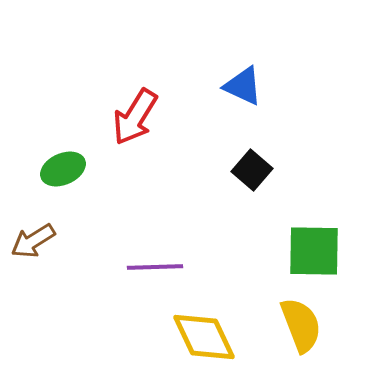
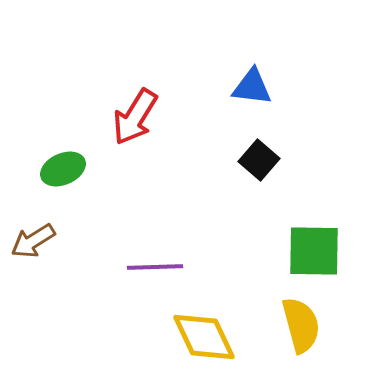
blue triangle: moved 9 px right, 1 px down; rotated 18 degrees counterclockwise
black square: moved 7 px right, 10 px up
yellow semicircle: rotated 6 degrees clockwise
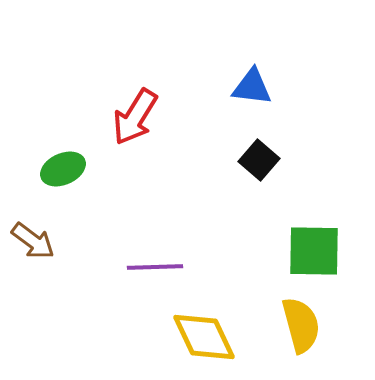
brown arrow: rotated 111 degrees counterclockwise
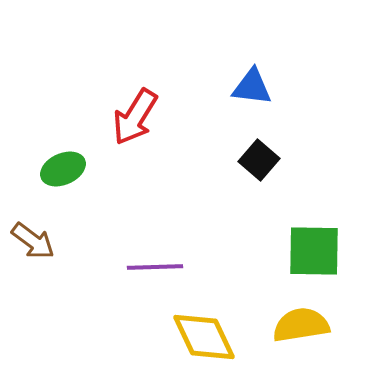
yellow semicircle: rotated 84 degrees counterclockwise
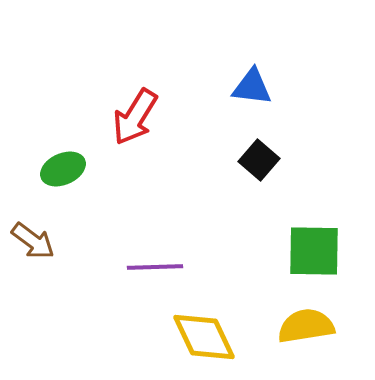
yellow semicircle: moved 5 px right, 1 px down
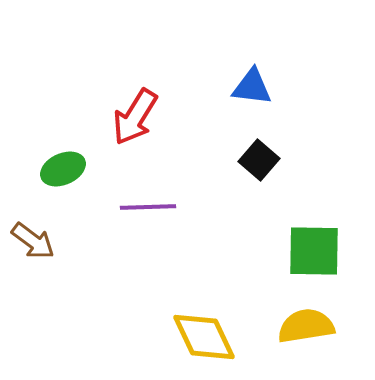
purple line: moved 7 px left, 60 px up
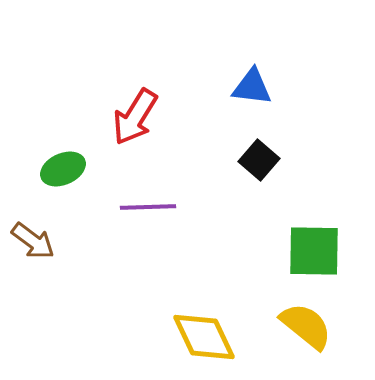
yellow semicircle: rotated 48 degrees clockwise
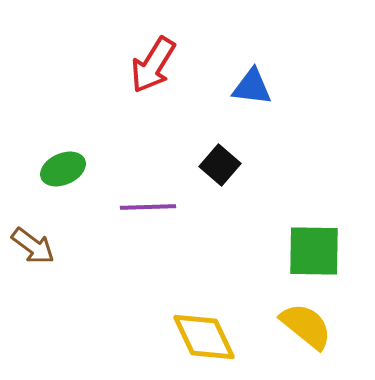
red arrow: moved 18 px right, 52 px up
black square: moved 39 px left, 5 px down
brown arrow: moved 5 px down
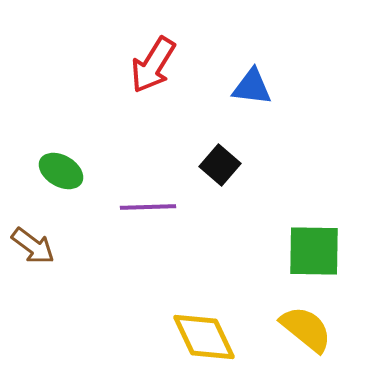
green ellipse: moved 2 px left, 2 px down; rotated 54 degrees clockwise
yellow semicircle: moved 3 px down
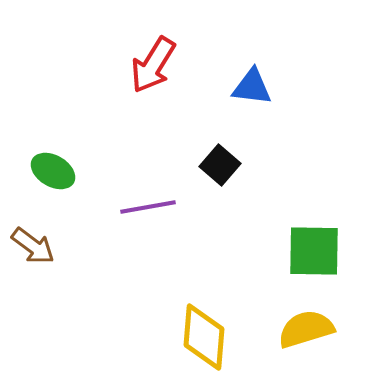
green ellipse: moved 8 px left
purple line: rotated 8 degrees counterclockwise
yellow semicircle: rotated 56 degrees counterclockwise
yellow diamond: rotated 30 degrees clockwise
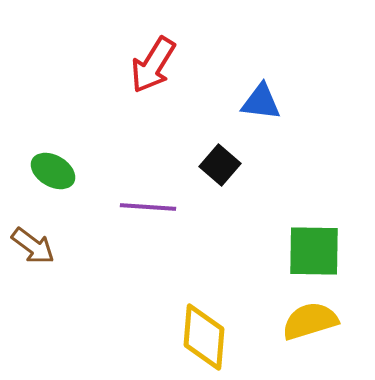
blue triangle: moved 9 px right, 15 px down
purple line: rotated 14 degrees clockwise
yellow semicircle: moved 4 px right, 8 px up
